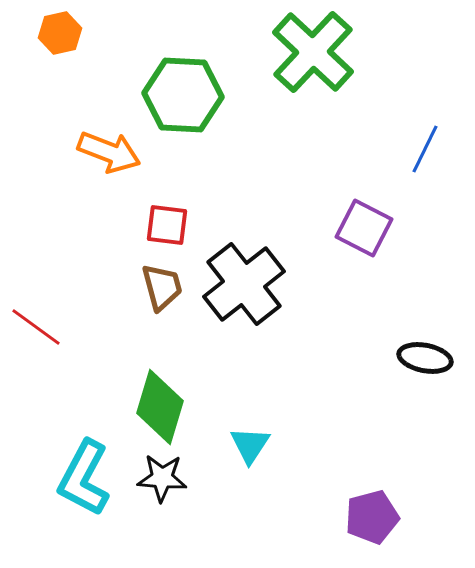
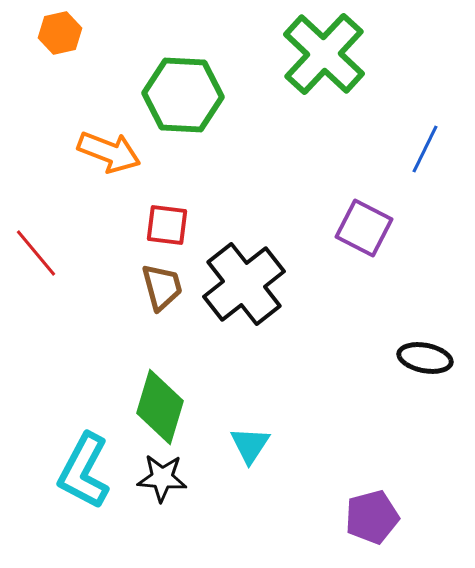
green cross: moved 11 px right, 2 px down
red line: moved 74 px up; rotated 14 degrees clockwise
cyan L-shape: moved 7 px up
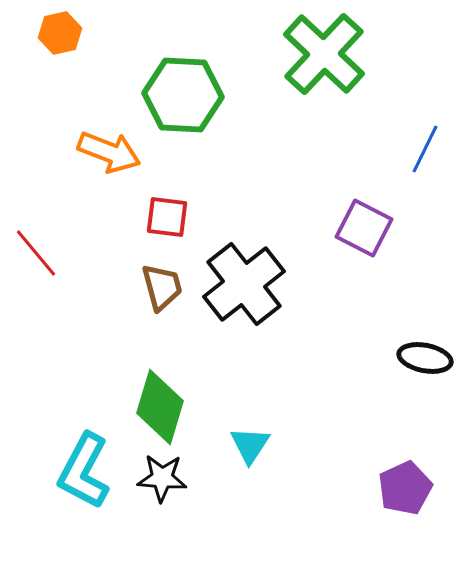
red square: moved 8 px up
purple pentagon: moved 33 px right, 29 px up; rotated 10 degrees counterclockwise
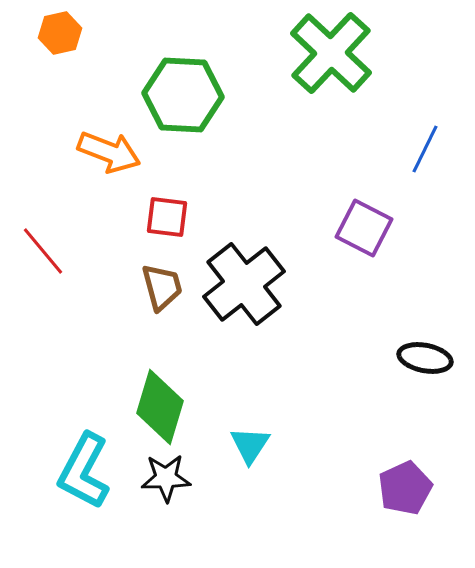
green cross: moved 7 px right, 1 px up
red line: moved 7 px right, 2 px up
black star: moved 4 px right; rotated 6 degrees counterclockwise
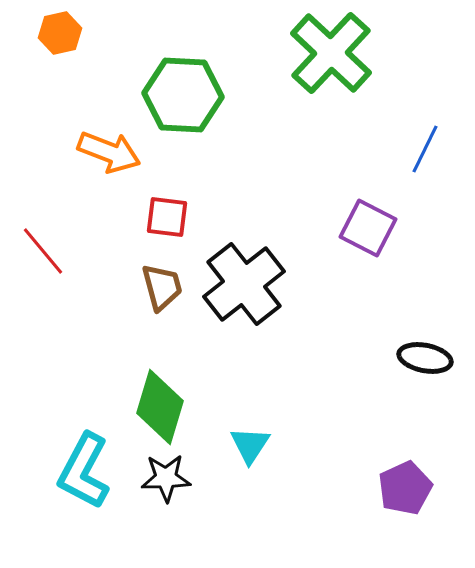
purple square: moved 4 px right
